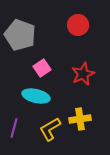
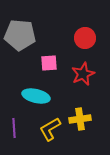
red circle: moved 7 px right, 13 px down
gray pentagon: rotated 16 degrees counterclockwise
pink square: moved 7 px right, 5 px up; rotated 30 degrees clockwise
purple line: rotated 18 degrees counterclockwise
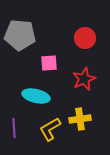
red star: moved 1 px right, 5 px down
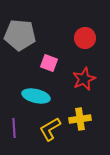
pink square: rotated 24 degrees clockwise
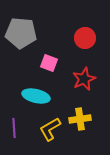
gray pentagon: moved 1 px right, 2 px up
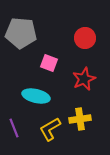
purple line: rotated 18 degrees counterclockwise
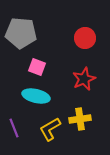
pink square: moved 12 px left, 4 px down
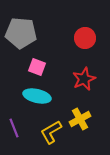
cyan ellipse: moved 1 px right
yellow cross: rotated 20 degrees counterclockwise
yellow L-shape: moved 1 px right, 3 px down
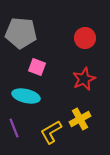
cyan ellipse: moved 11 px left
